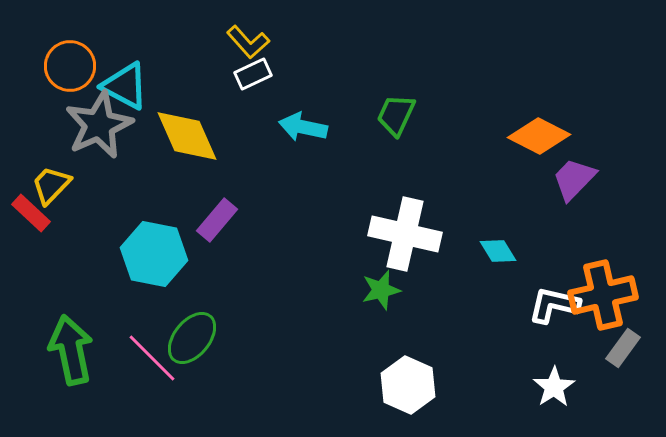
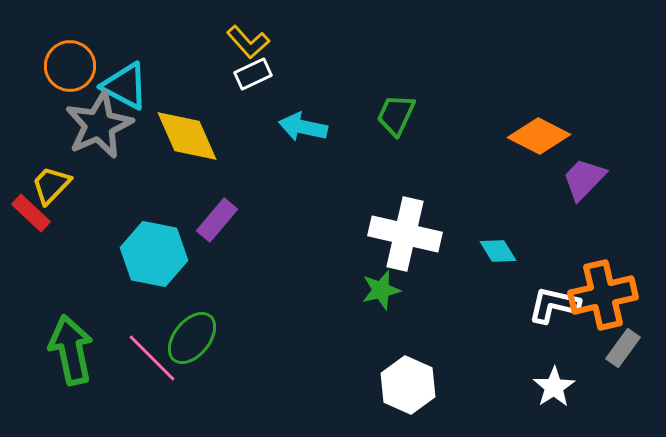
purple trapezoid: moved 10 px right
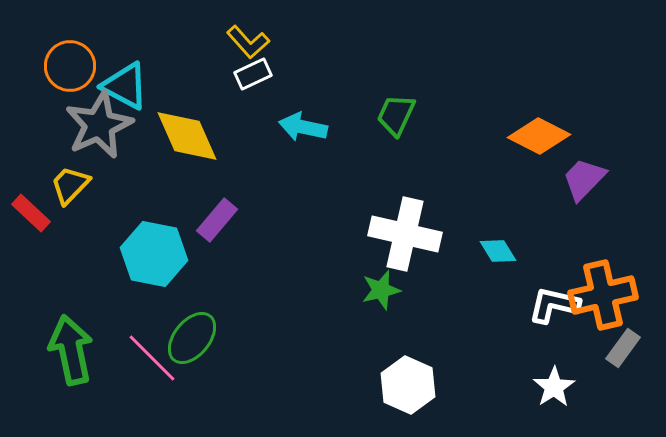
yellow trapezoid: moved 19 px right
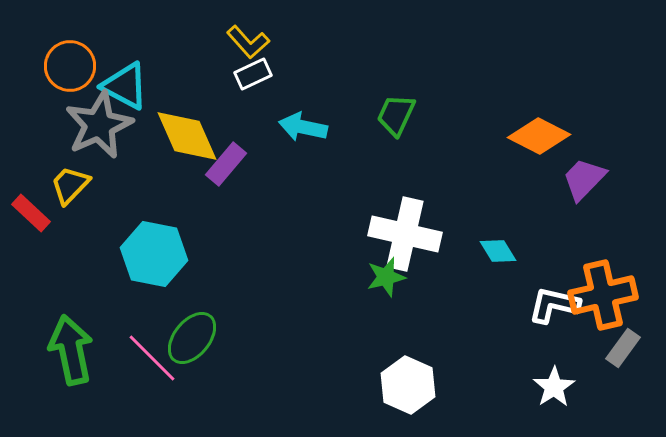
purple rectangle: moved 9 px right, 56 px up
green star: moved 5 px right, 13 px up
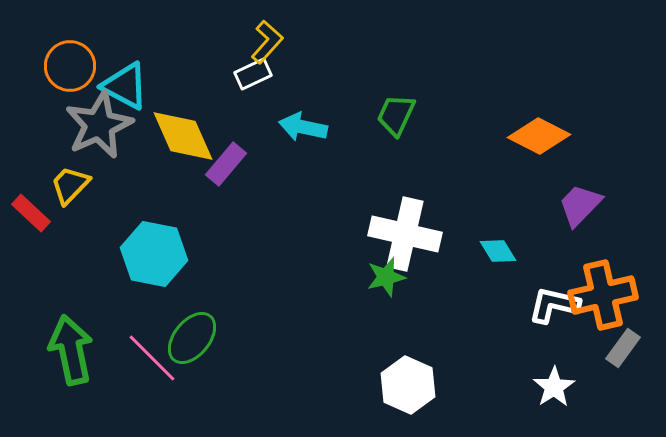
yellow L-shape: moved 19 px right; rotated 96 degrees counterclockwise
yellow diamond: moved 4 px left
purple trapezoid: moved 4 px left, 26 px down
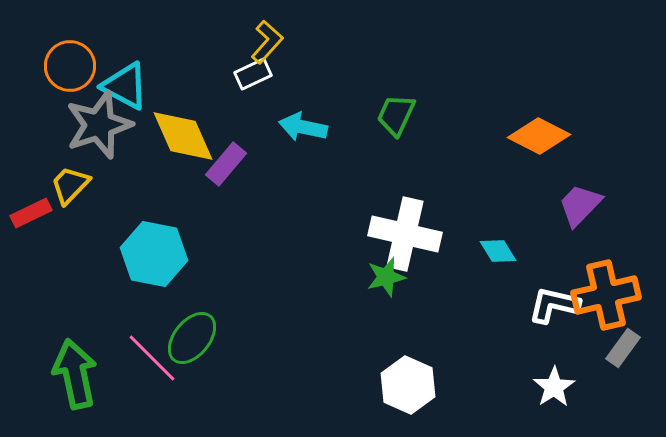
gray star: rotated 6 degrees clockwise
red rectangle: rotated 69 degrees counterclockwise
orange cross: moved 3 px right
green arrow: moved 4 px right, 24 px down
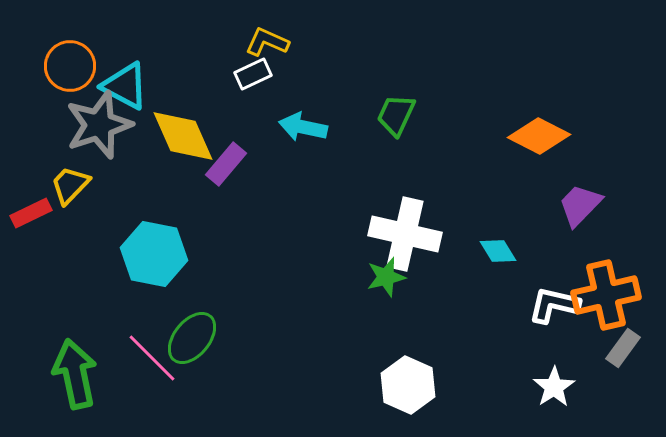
yellow L-shape: rotated 108 degrees counterclockwise
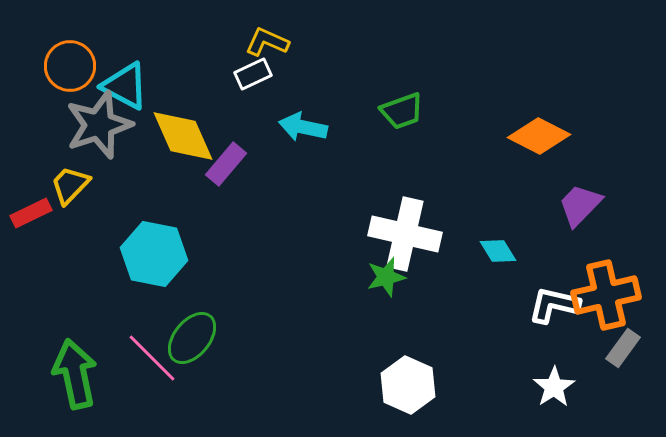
green trapezoid: moved 6 px right, 4 px up; rotated 135 degrees counterclockwise
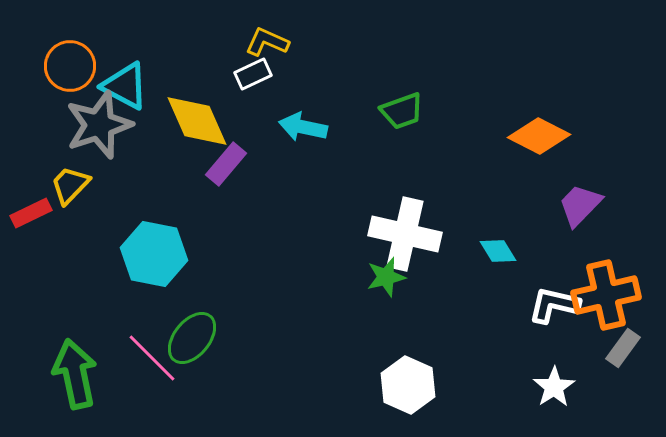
yellow diamond: moved 14 px right, 15 px up
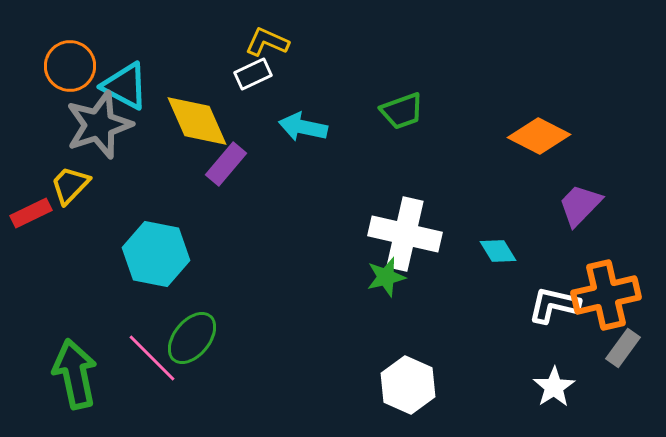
cyan hexagon: moved 2 px right
